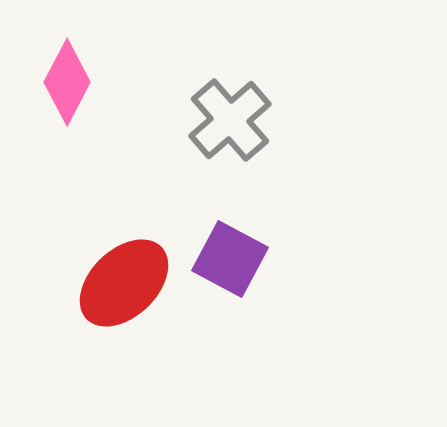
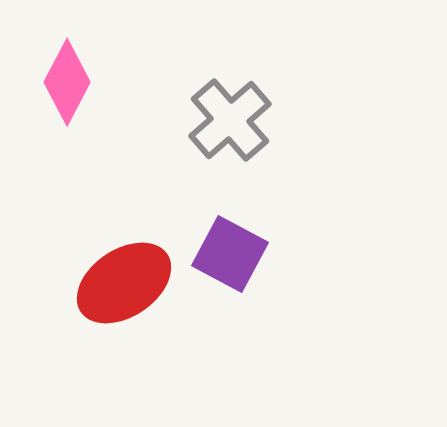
purple square: moved 5 px up
red ellipse: rotated 10 degrees clockwise
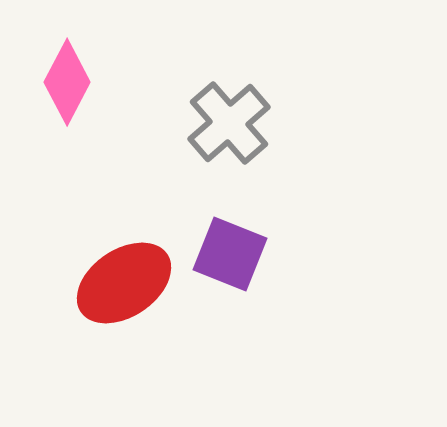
gray cross: moved 1 px left, 3 px down
purple square: rotated 6 degrees counterclockwise
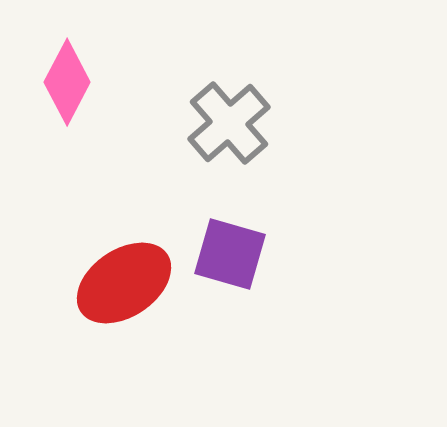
purple square: rotated 6 degrees counterclockwise
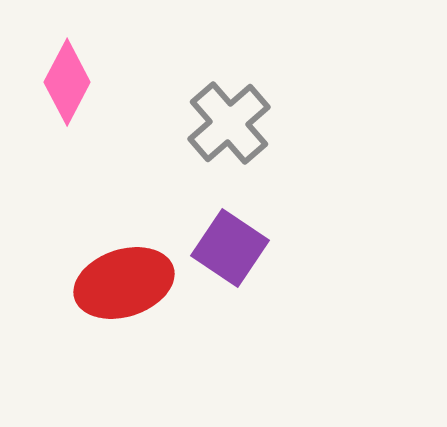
purple square: moved 6 px up; rotated 18 degrees clockwise
red ellipse: rotated 16 degrees clockwise
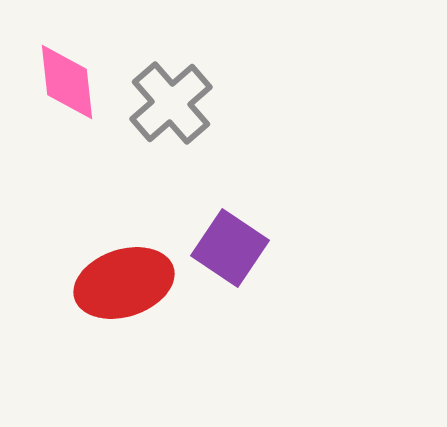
pink diamond: rotated 34 degrees counterclockwise
gray cross: moved 58 px left, 20 px up
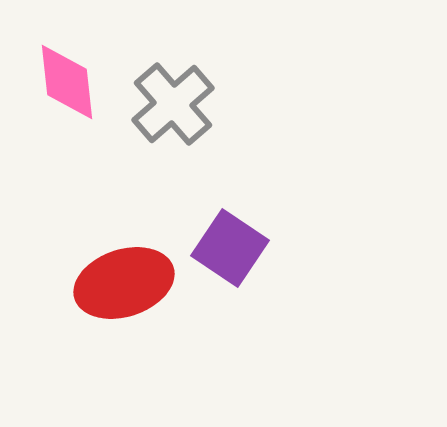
gray cross: moved 2 px right, 1 px down
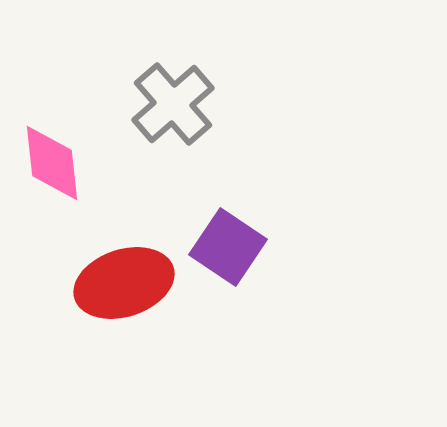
pink diamond: moved 15 px left, 81 px down
purple square: moved 2 px left, 1 px up
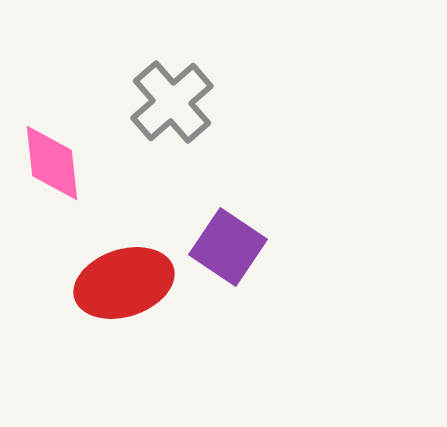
gray cross: moved 1 px left, 2 px up
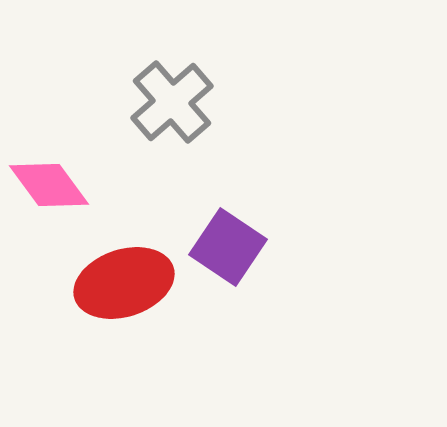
pink diamond: moved 3 px left, 22 px down; rotated 30 degrees counterclockwise
